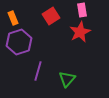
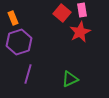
red square: moved 11 px right, 3 px up; rotated 18 degrees counterclockwise
purple line: moved 10 px left, 3 px down
green triangle: moved 3 px right; rotated 24 degrees clockwise
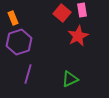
red star: moved 2 px left, 4 px down
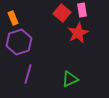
red star: moved 3 px up
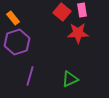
red square: moved 1 px up
orange rectangle: rotated 16 degrees counterclockwise
red star: rotated 25 degrees clockwise
purple hexagon: moved 2 px left
purple line: moved 2 px right, 2 px down
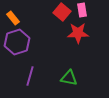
green triangle: moved 1 px left, 1 px up; rotated 36 degrees clockwise
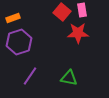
orange rectangle: rotated 72 degrees counterclockwise
purple hexagon: moved 2 px right
purple line: rotated 18 degrees clockwise
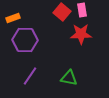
red star: moved 3 px right, 1 px down
purple hexagon: moved 6 px right, 2 px up; rotated 20 degrees clockwise
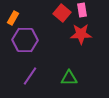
red square: moved 1 px down
orange rectangle: rotated 40 degrees counterclockwise
green triangle: rotated 12 degrees counterclockwise
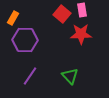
red square: moved 1 px down
green triangle: moved 1 px right, 2 px up; rotated 48 degrees clockwise
